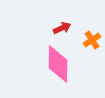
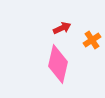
pink diamond: rotated 12 degrees clockwise
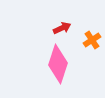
pink diamond: rotated 6 degrees clockwise
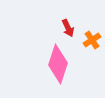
red arrow: moved 6 px right; rotated 90 degrees clockwise
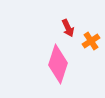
orange cross: moved 1 px left, 1 px down
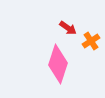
red arrow: rotated 30 degrees counterclockwise
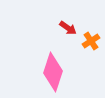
pink diamond: moved 5 px left, 8 px down
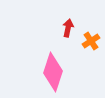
red arrow: rotated 114 degrees counterclockwise
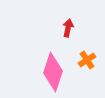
orange cross: moved 4 px left, 19 px down
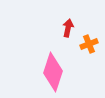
orange cross: moved 2 px right, 16 px up; rotated 12 degrees clockwise
